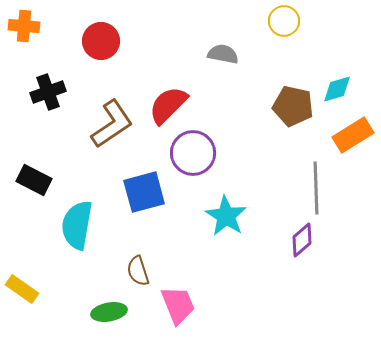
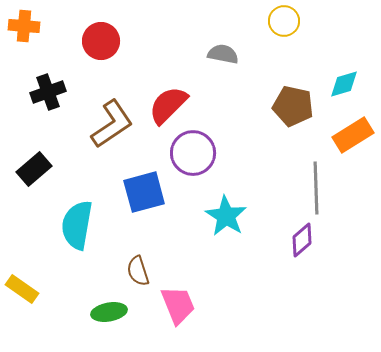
cyan diamond: moved 7 px right, 5 px up
black rectangle: moved 11 px up; rotated 68 degrees counterclockwise
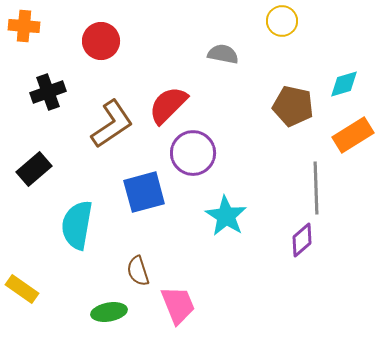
yellow circle: moved 2 px left
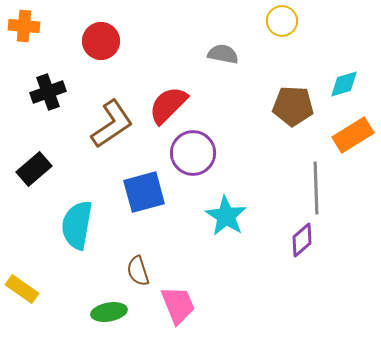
brown pentagon: rotated 9 degrees counterclockwise
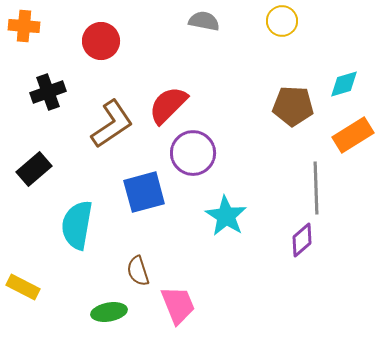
gray semicircle: moved 19 px left, 33 px up
yellow rectangle: moved 1 px right, 2 px up; rotated 8 degrees counterclockwise
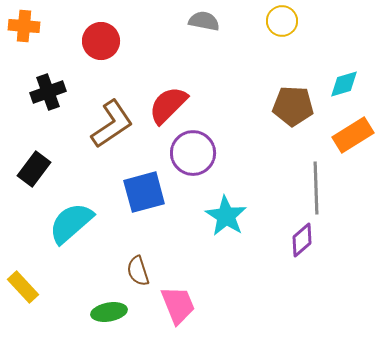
black rectangle: rotated 12 degrees counterclockwise
cyan semicircle: moved 6 px left, 2 px up; rotated 39 degrees clockwise
yellow rectangle: rotated 20 degrees clockwise
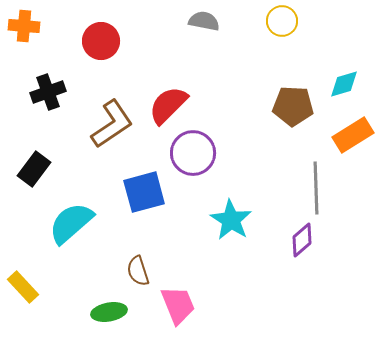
cyan star: moved 5 px right, 4 px down
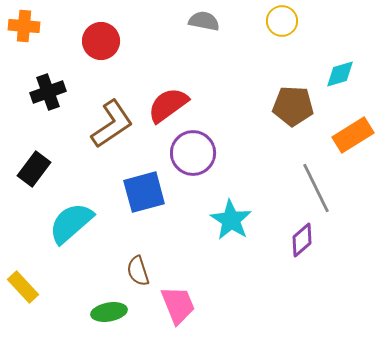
cyan diamond: moved 4 px left, 10 px up
red semicircle: rotated 9 degrees clockwise
gray line: rotated 24 degrees counterclockwise
